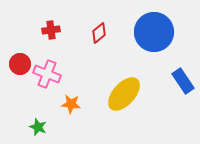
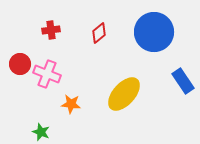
green star: moved 3 px right, 5 px down
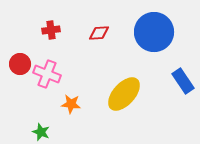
red diamond: rotated 35 degrees clockwise
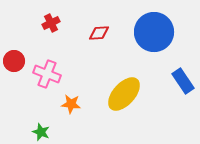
red cross: moved 7 px up; rotated 18 degrees counterclockwise
red circle: moved 6 px left, 3 px up
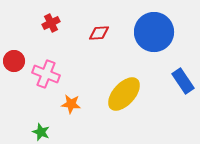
pink cross: moved 1 px left
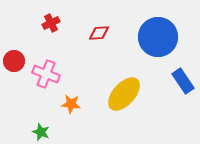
blue circle: moved 4 px right, 5 px down
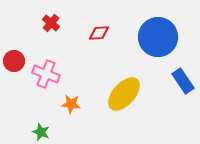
red cross: rotated 24 degrees counterclockwise
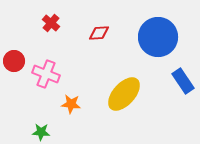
green star: rotated 18 degrees counterclockwise
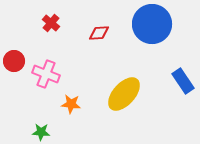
blue circle: moved 6 px left, 13 px up
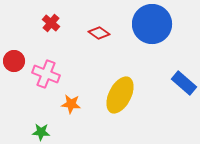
red diamond: rotated 40 degrees clockwise
blue rectangle: moved 1 px right, 2 px down; rotated 15 degrees counterclockwise
yellow ellipse: moved 4 px left, 1 px down; rotated 15 degrees counterclockwise
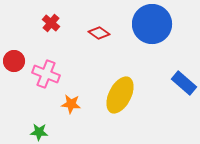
green star: moved 2 px left
